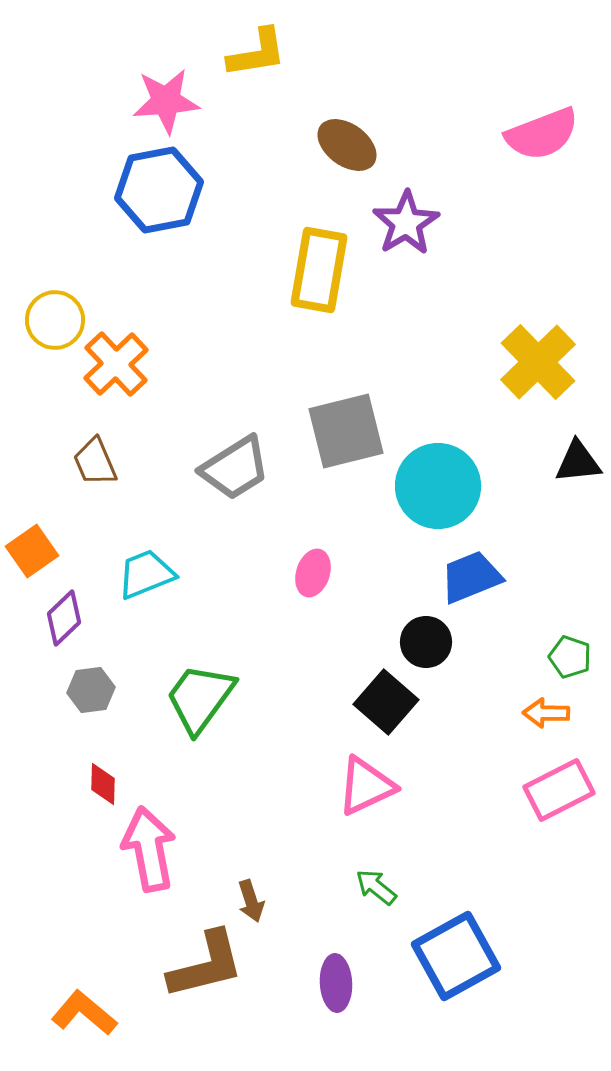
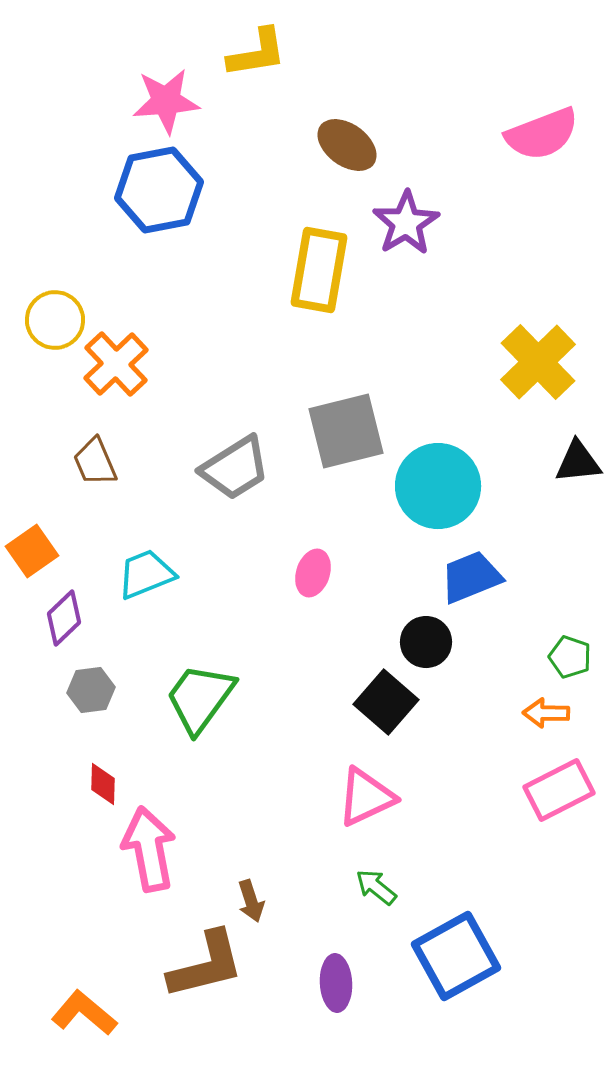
pink triangle: moved 11 px down
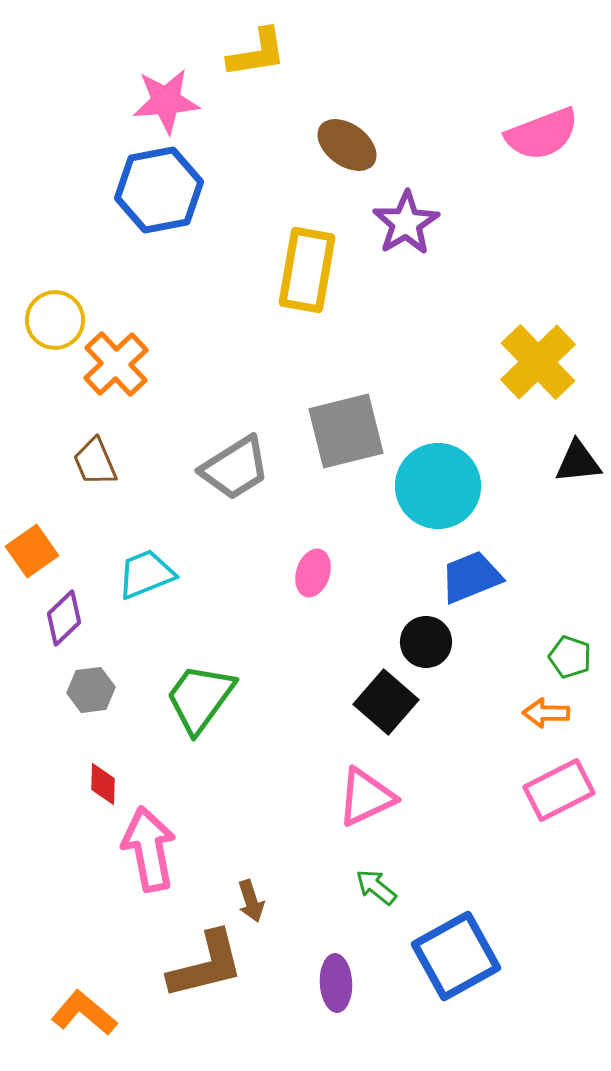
yellow rectangle: moved 12 px left
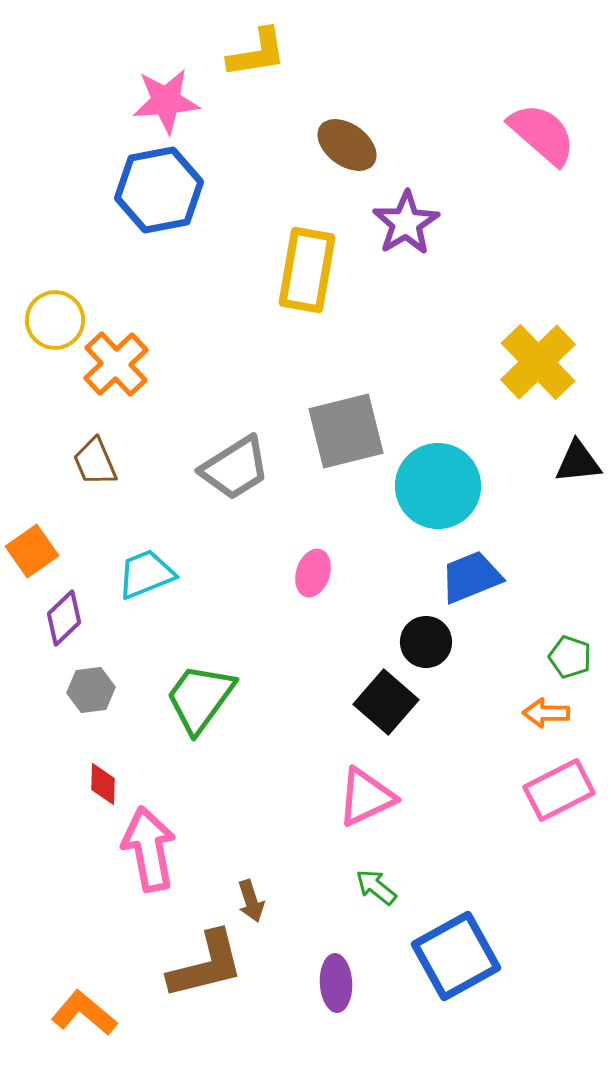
pink semicircle: rotated 118 degrees counterclockwise
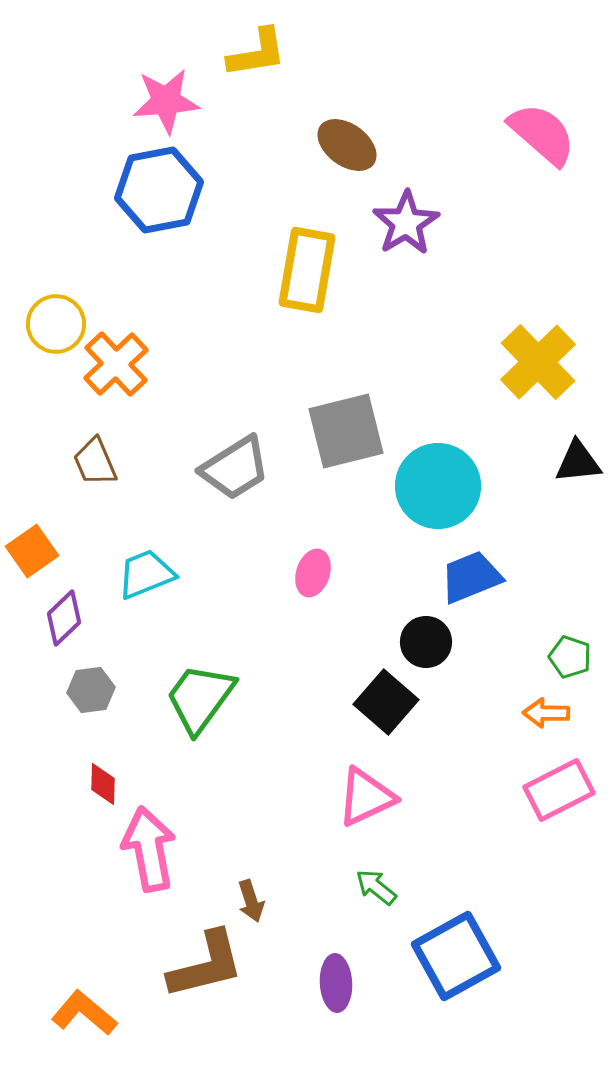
yellow circle: moved 1 px right, 4 px down
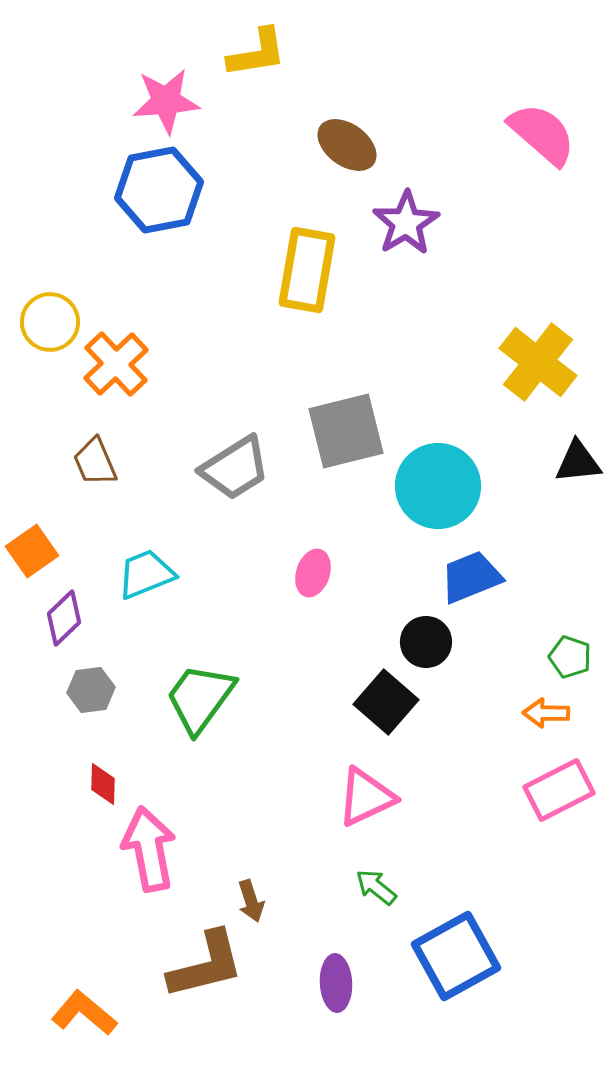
yellow circle: moved 6 px left, 2 px up
yellow cross: rotated 8 degrees counterclockwise
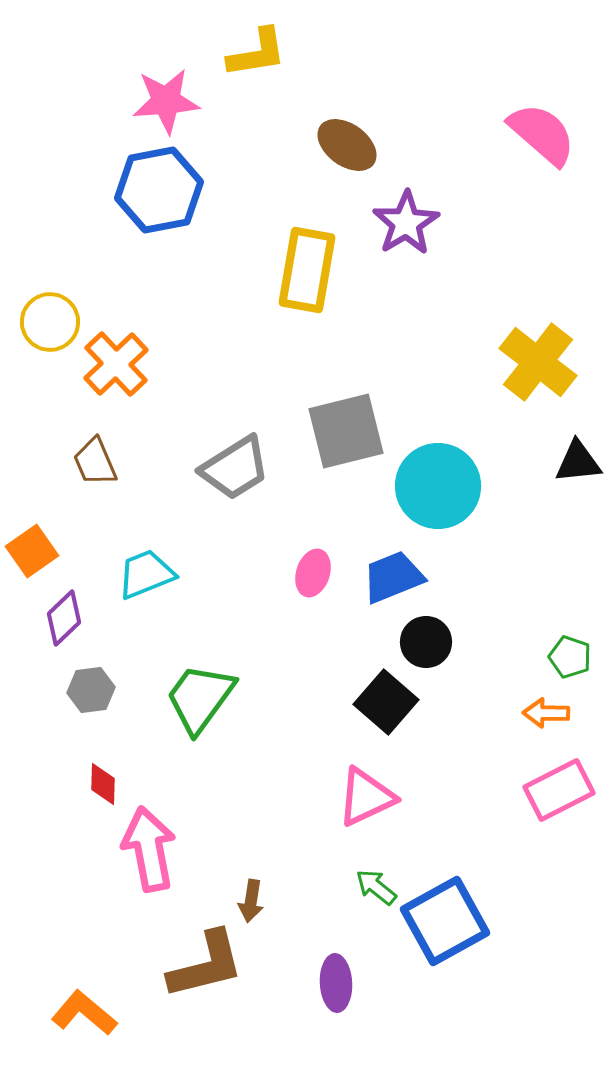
blue trapezoid: moved 78 px left
brown arrow: rotated 27 degrees clockwise
blue square: moved 11 px left, 35 px up
